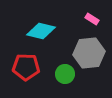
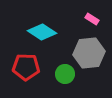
cyan diamond: moved 1 px right, 1 px down; rotated 20 degrees clockwise
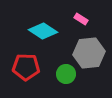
pink rectangle: moved 11 px left
cyan diamond: moved 1 px right, 1 px up
green circle: moved 1 px right
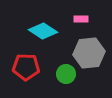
pink rectangle: rotated 32 degrees counterclockwise
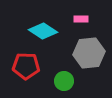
red pentagon: moved 1 px up
green circle: moved 2 px left, 7 px down
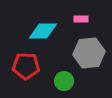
cyan diamond: rotated 32 degrees counterclockwise
